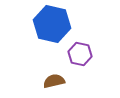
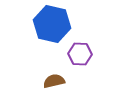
purple hexagon: rotated 10 degrees counterclockwise
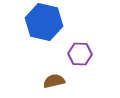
blue hexagon: moved 8 px left, 2 px up
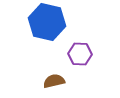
blue hexagon: moved 3 px right
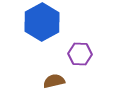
blue hexagon: moved 5 px left; rotated 18 degrees clockwise
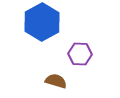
brown semicircle: moved 2 px right; rotated 30 degrees clockwise
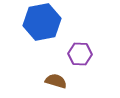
blue hexagon: rotated 18 degrees clockwise
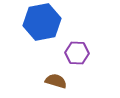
purple hexagon: moved 3 px left, 1 px up
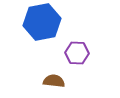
brown semicircle: moved 2 px left; rotated 10 degrees counterclockwise
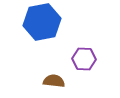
purple hexagon: moved 7 px right, 6 px down
